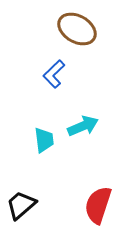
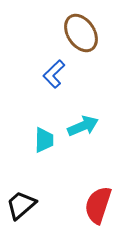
brown ellipse: moved 4 px right, 4 px down; rotated 27 degrees clockwise
cyan trapezoid: rotated 8 degrees clockwise
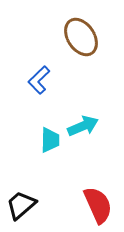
brown ellipse: moved 4 px down
blue L-shape: moved 15 px left, 6 px down
cyan trapezoid: moved 6 px right
red semicircle: rotated 138 degrees clockwise
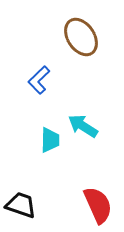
cyan arrow: rotated 124 degrees counterclockwise
black trapezoid: rotated 60 degrees clockwise
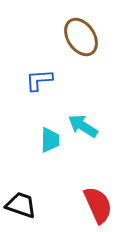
blue L-shape: rotated 40 degrees clockwise
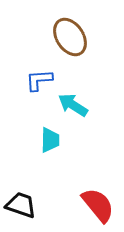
brown ellipse: moved 11 px left
cyan arrow: moved 10 px left, 21 px up
red semicircle: rotated 15 degrees counterclockwise
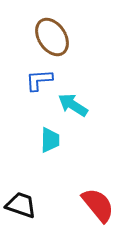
brown ellipse: moved 18 px left
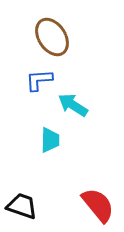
black trapezoid: moved 1 px right, 1 px down
